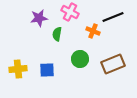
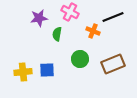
yellow cross: moved 5 px right, 3 px down
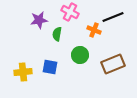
purple star: moved 2 px down
orange cross: moved 1 px right, 1 px up
green circle: moved 4 px up
blue square: moved 3 px right, 3 px up; rotated 14 degrees clockwise
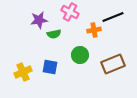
orange cross: rotated 32 degrees counterclockwise
green semicircle: moved 3 px left; rotated 112 degrees counterclockwise
yellow cross: rotated 18 degrees counterclockwise
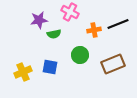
black line: moved 5 px right, 7 px down
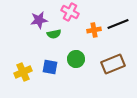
green circle: moved 4 px left, 4 px down
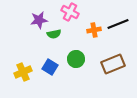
blue square: rotated 21 degrees clockwise
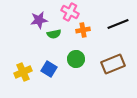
orange cross: moved 11 px left
blue square: moved 1 px left, 2 px down
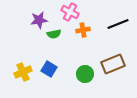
green circle: moved 9 px right, 15 px down
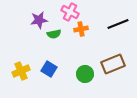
orange cross: moved 2 px left, 1 px up
yellow cross: moved 2 px left, 1 px up
